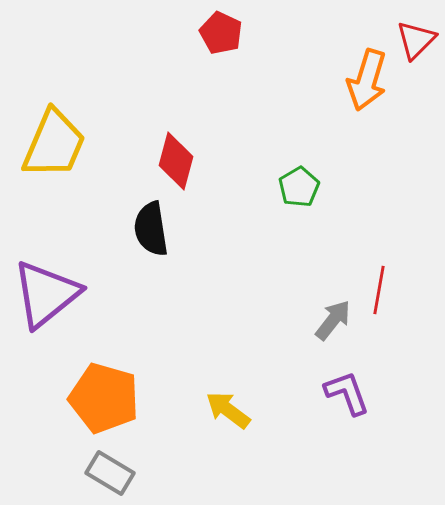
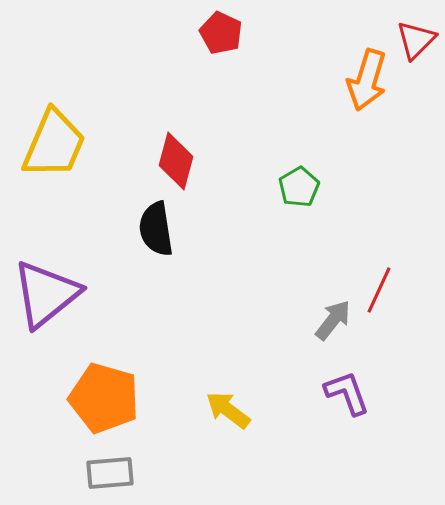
black semicircle: moved 5 px right
red line: rotated 15 degrees clockwise
gray rectangle: rotated 36 degrees counterclockwise
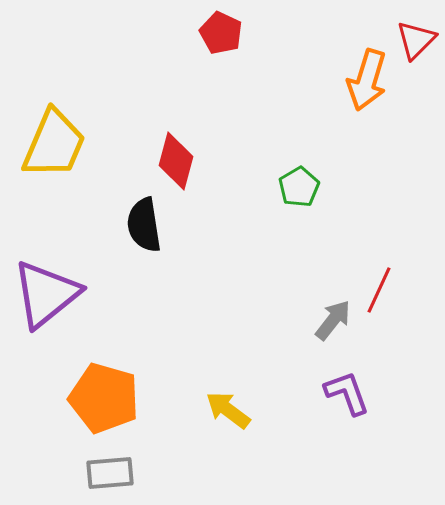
black semicircle: moved 12 px left, 4 px up
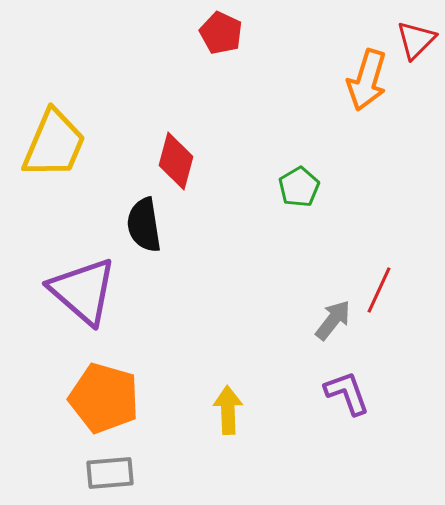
purple triangle: moved 37 px right, 3 px up; rotated 40 degrees counterclockwise
yellow arrow: rotated 51 degrees clockwise
